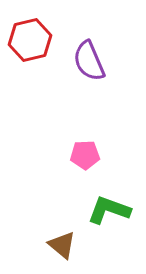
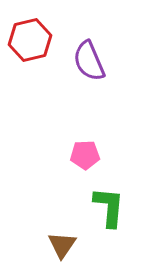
green L-shape: moved 3 px up; rotated 75 degrees clockwise
brown triangle: rotated 24 degrees clockwise
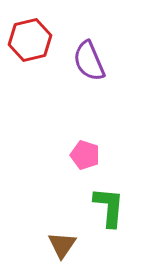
pink pentagon: rotated 20 degrees clockwise
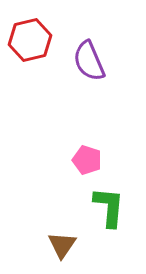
pink pentagon: moved 2 px right, 5 px down
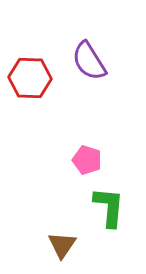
red hexagon: moved 38 px down; rotated 15 degrees clockwise
purple semicircle: rotated 9 degrees counterclockwise
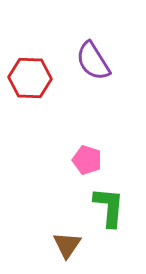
purple semicircle: moved 4 px right
brown triangle: moved 5 px right
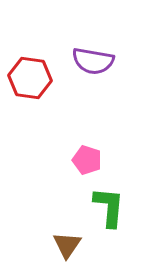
purple semicircle: rotated 48 degrees counterclockwise
red hexagon: rotated 6 degrees clockwise
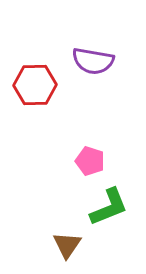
red hexagon: moved 5 px right, 7 px down; rotated 9 degrees counterclockwise
pink pentagon: moved 3 px right, 1 px down
green L-shape: rotated 63 degrees clockwise
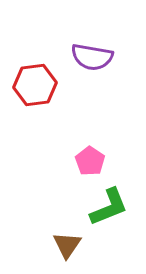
purple semicircle: moved 1 px left, 4 px up
red hexagon: rotated 6 degrees counterclockwise
pink pentagon: rotated 16 degrees clockwise
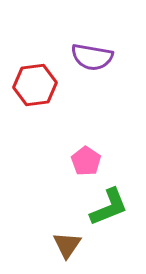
pink pentagon: moved 4 px left
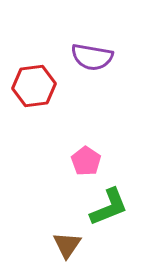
red hexagon: moved 1 px left, 1 px down
